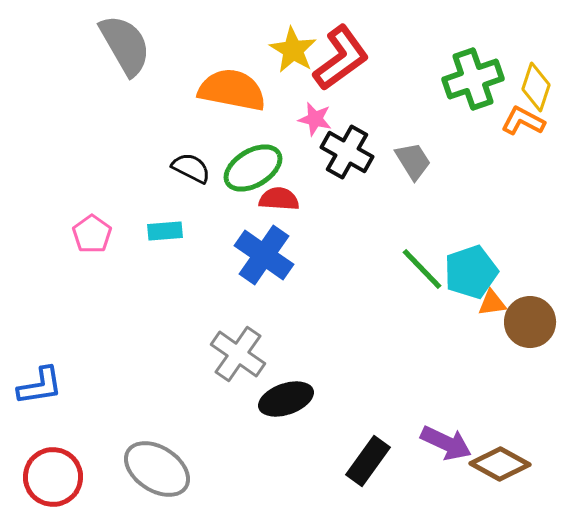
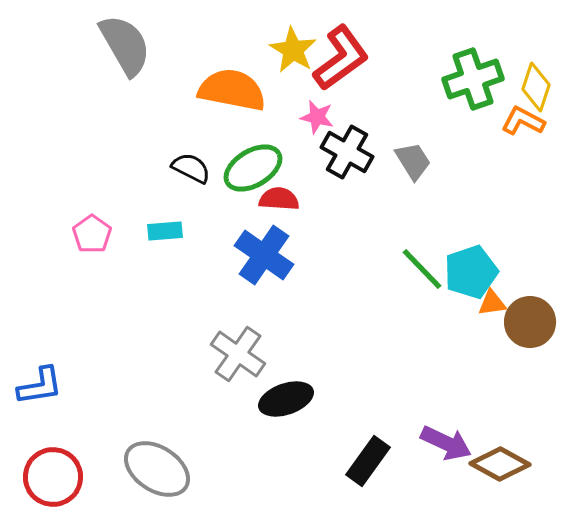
pink star: moved 2 px right, 2 px up
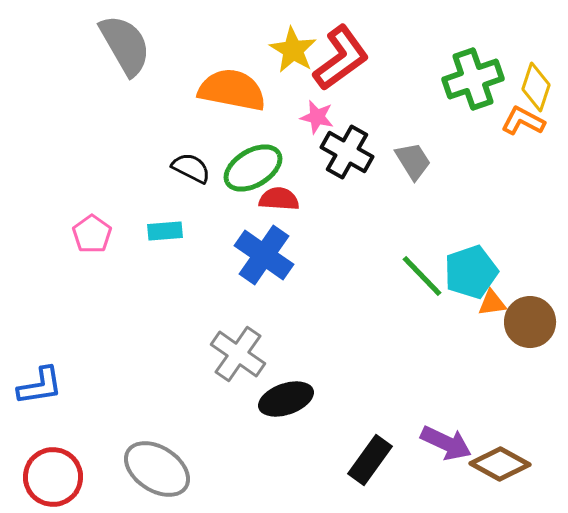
green line: moved 7 px down
black rectangle: moved 2 px right, 1 px up
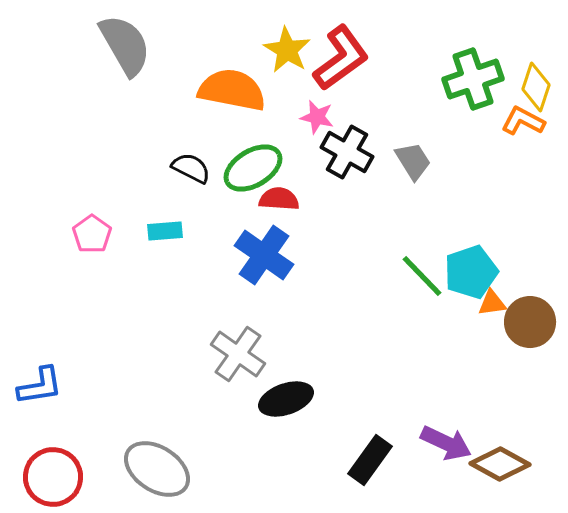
yellow star: moved 6 px left
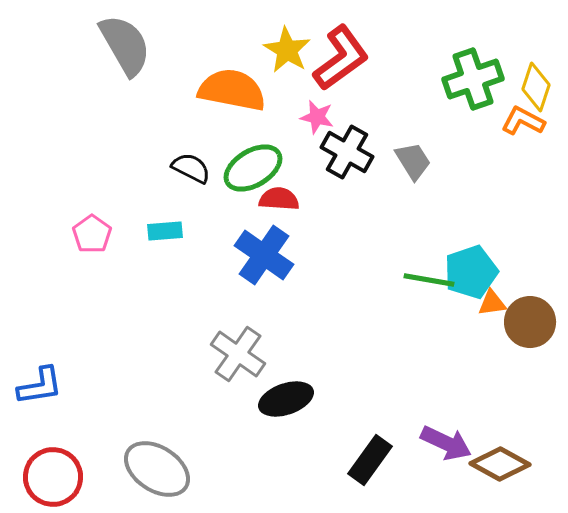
green line: moved 7 px right, 4 px down; rotated 36 degrees counterclockwise
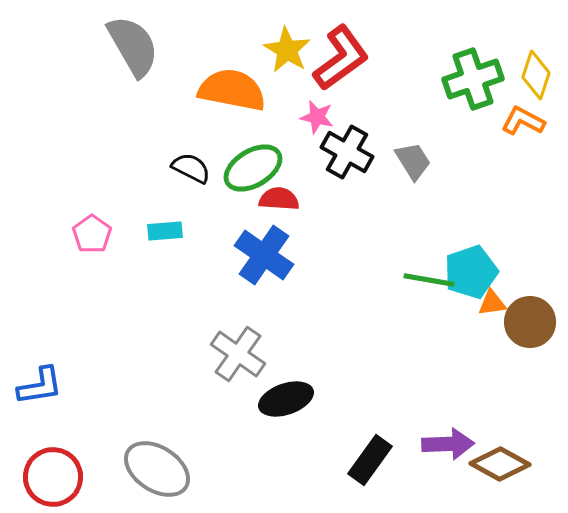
gray semicircle: moved 8 px right, 1 px down
yellow diamond: moved 12 px up
purple arrow: moved 2 px right, 1 px down; rotated 27 degrees counterclockwise
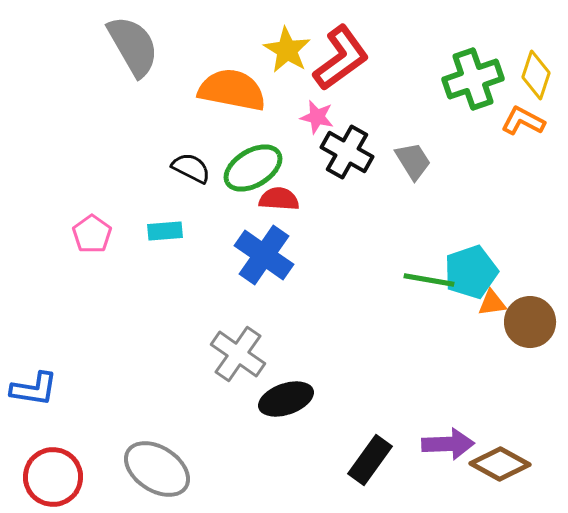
blue L-shape: moved 6 px left, 3 px down; rotated 18 degrees clockwise
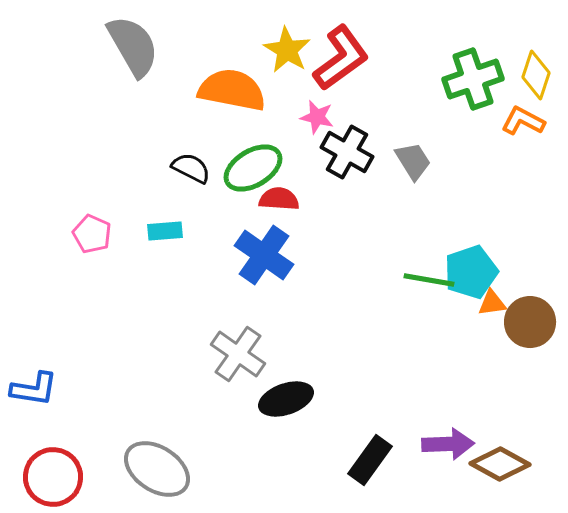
pink pentagon: rotated 12 degrees counterclockwise
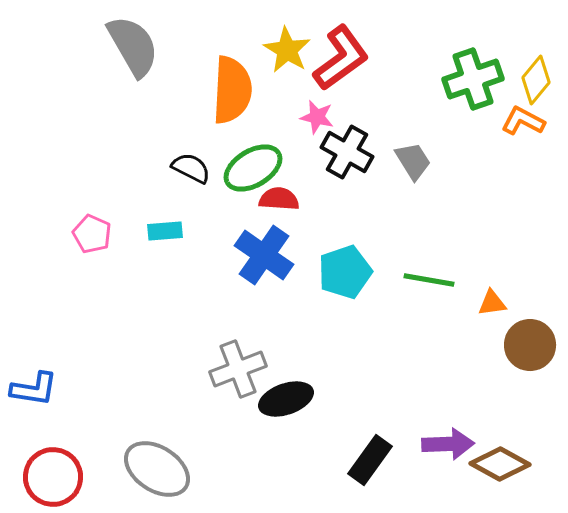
yellow diamond: moved 5 px down; rotated 21 degrees clockwise
orange semicircle: rotated 82 degrees clockwise
cyan pentagon: moved 126 px left
brown circle: moved 23 px down
gray cross: moved 15 px down; rotated 34 degrees clockwise
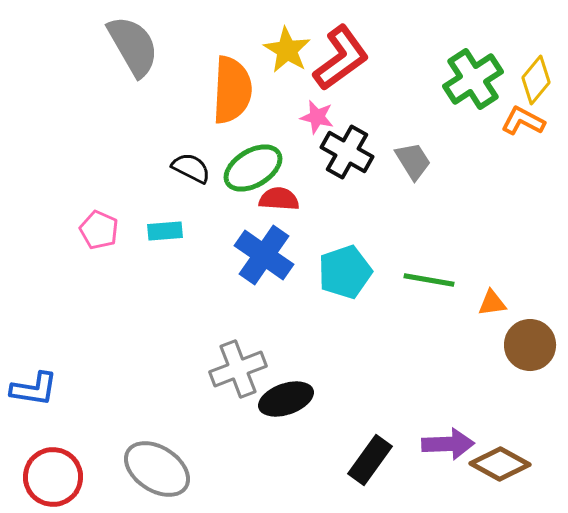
green cross: rotated 14 degrees counterclockwise
pink pentagon: moved 7 px right, 4 px up
